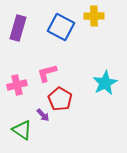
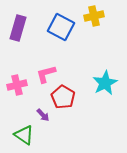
yellow cross: rotated 12 degrees counterclockwise
pink L-shape: moved 1 px left, 1 px down
red pentagon: moved 3 px right, 2 px up
green triangle: moved 2 px right, 5 px down
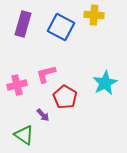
yellow cross: moved 1 px up; rotated 18 degrees clockwise
purple rectangle: moved 5 px right, 4 px up
red pentagon: moved 2 px right
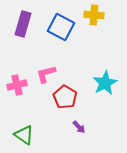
purple arrow: moved 36 px right, 12 px down
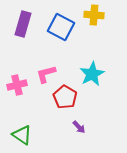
cyan star: moved 13 px left, 9 px up
green triangle: moved 2 px left
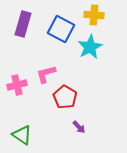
blue square: moved 2 px down
cyan star: moved 2 px left, 27 px up
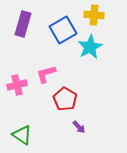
blue square: moved 2 px right, 1 px down; rotated 32 degrees clockwise
red pentagon: moved 2 px down
